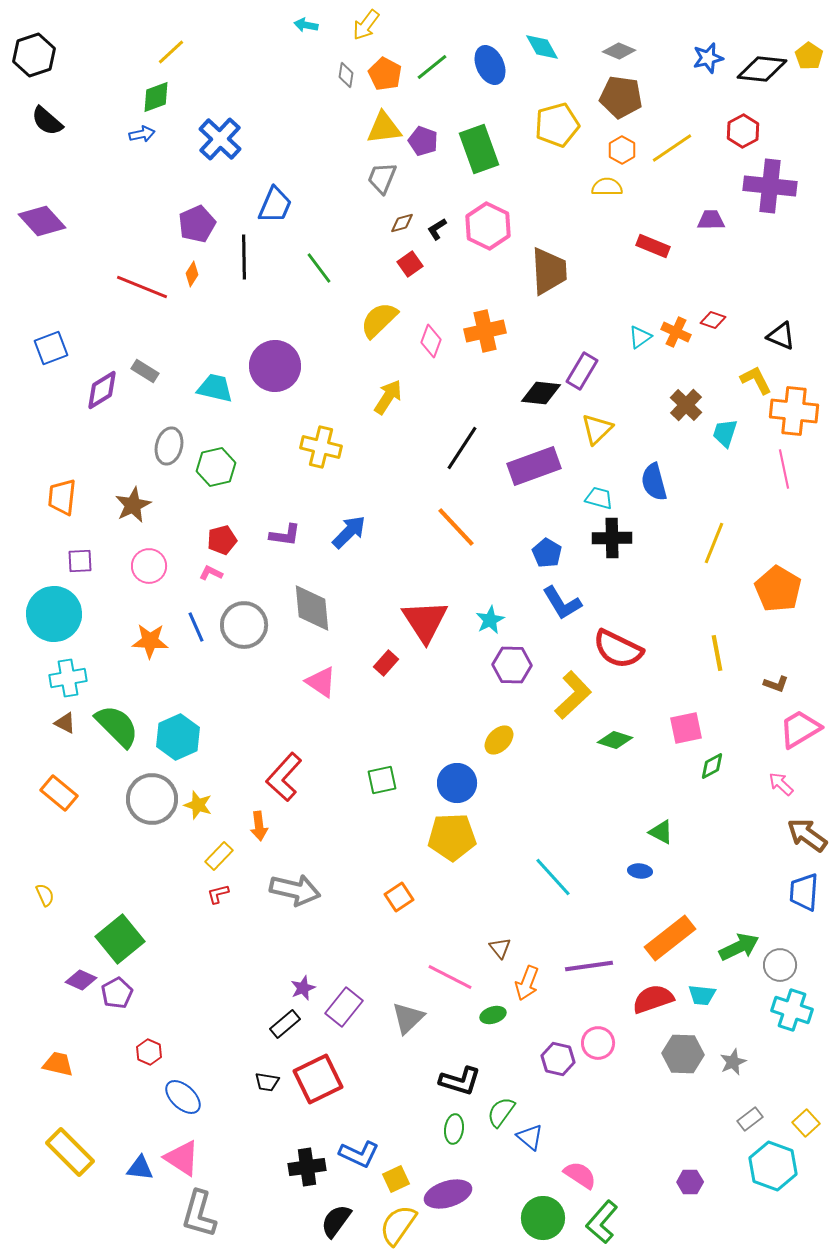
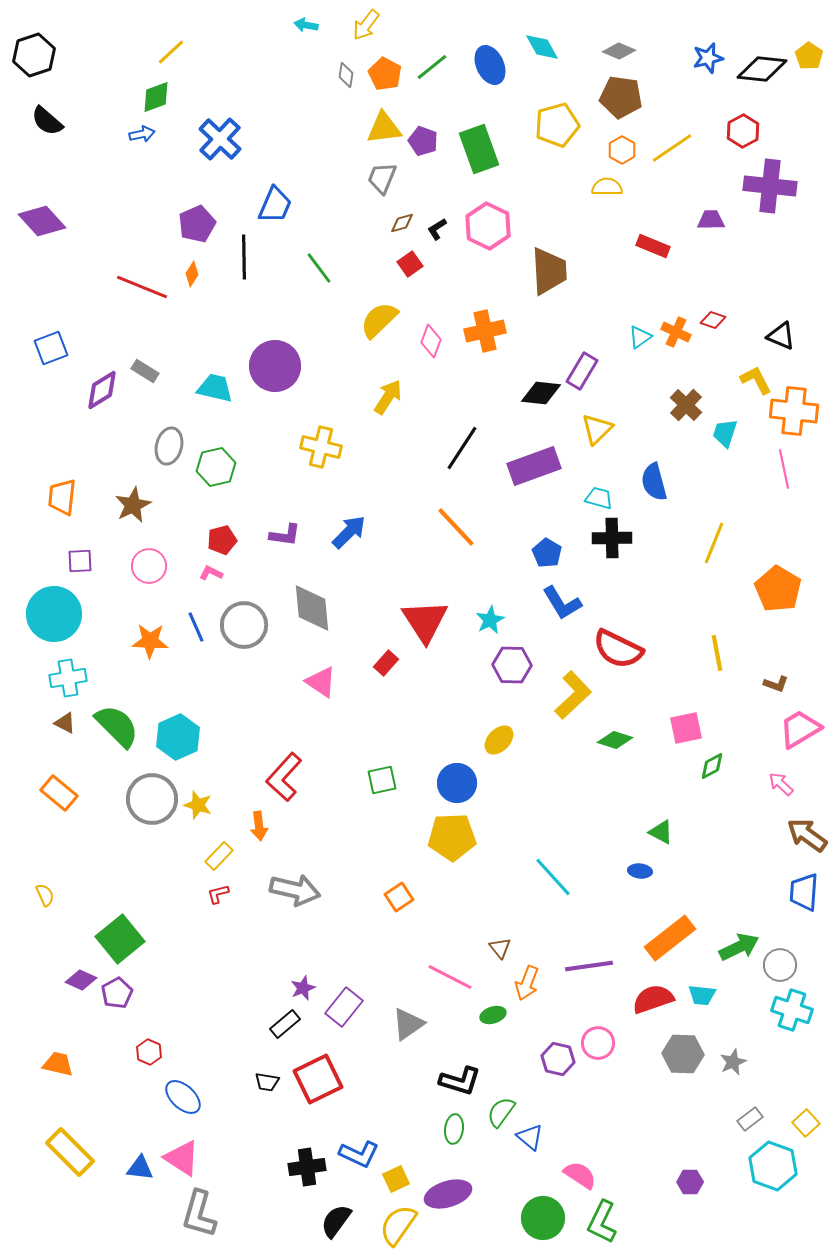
gray triangle at (408, 1018): moved 6 px down; rotated 9 degrees clockwise
green L-shape at (602, 1222): rotated 15 degrees counterclockwise
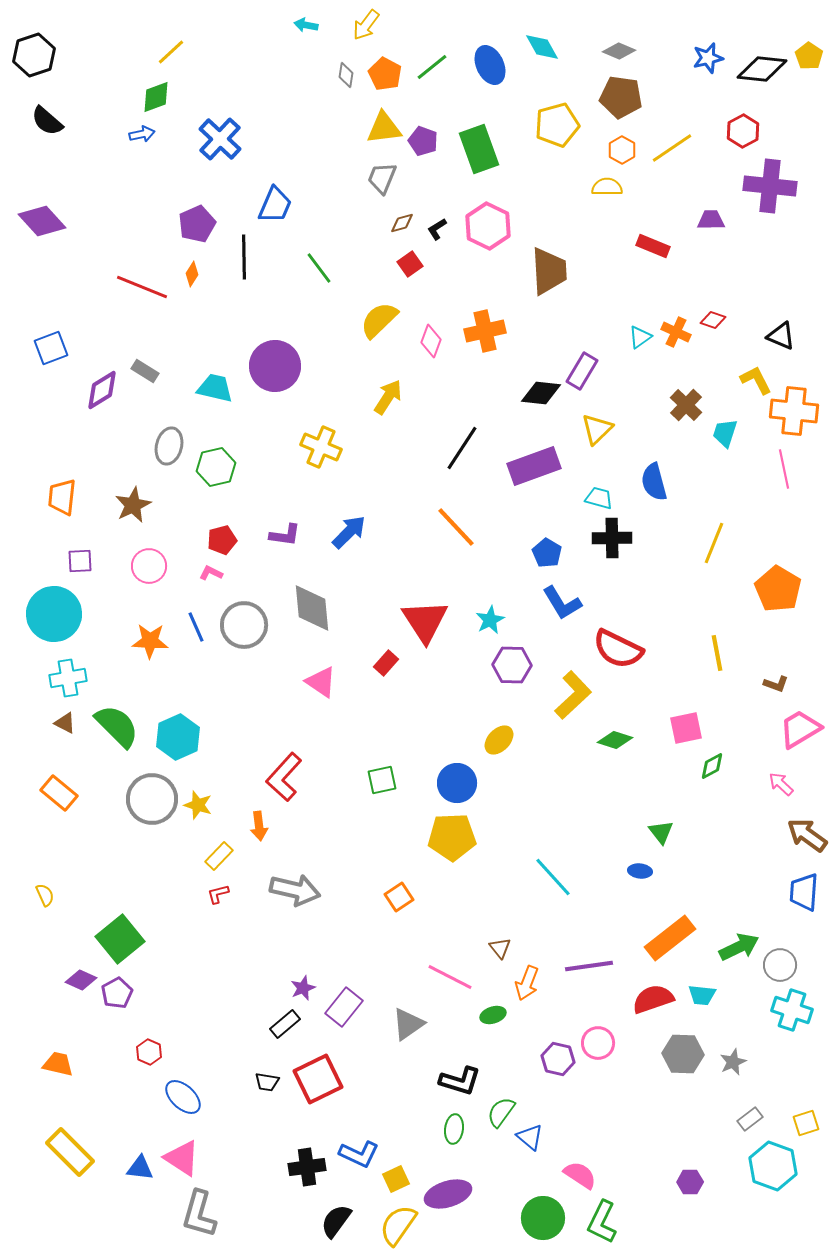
yellow cross at (321, 447): rotated 9 degrees clockwise
green triangle at (661, 832): rotated 24 degrees clockwise
yellow square at (806, 1123): rotated 24 degrees clockwise
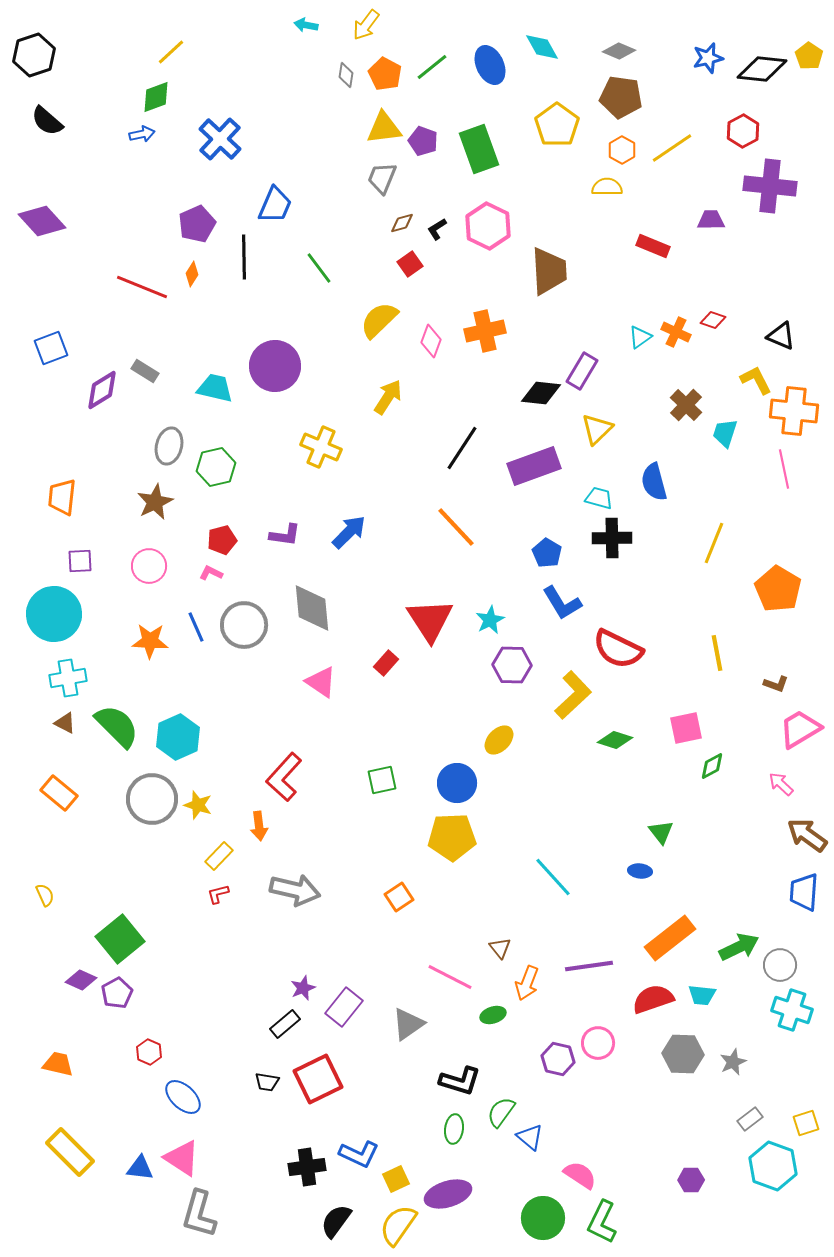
yellow pentagon at (557, 125): rotated 21 degrees counterclockwise
brown star at (133, 505): moved 22 px right, 3 px up
red triangle at (425, 621): moved 5 px right, 1 px up
purple hexagon at (690, 1182): moved 1 px right, 2 px up
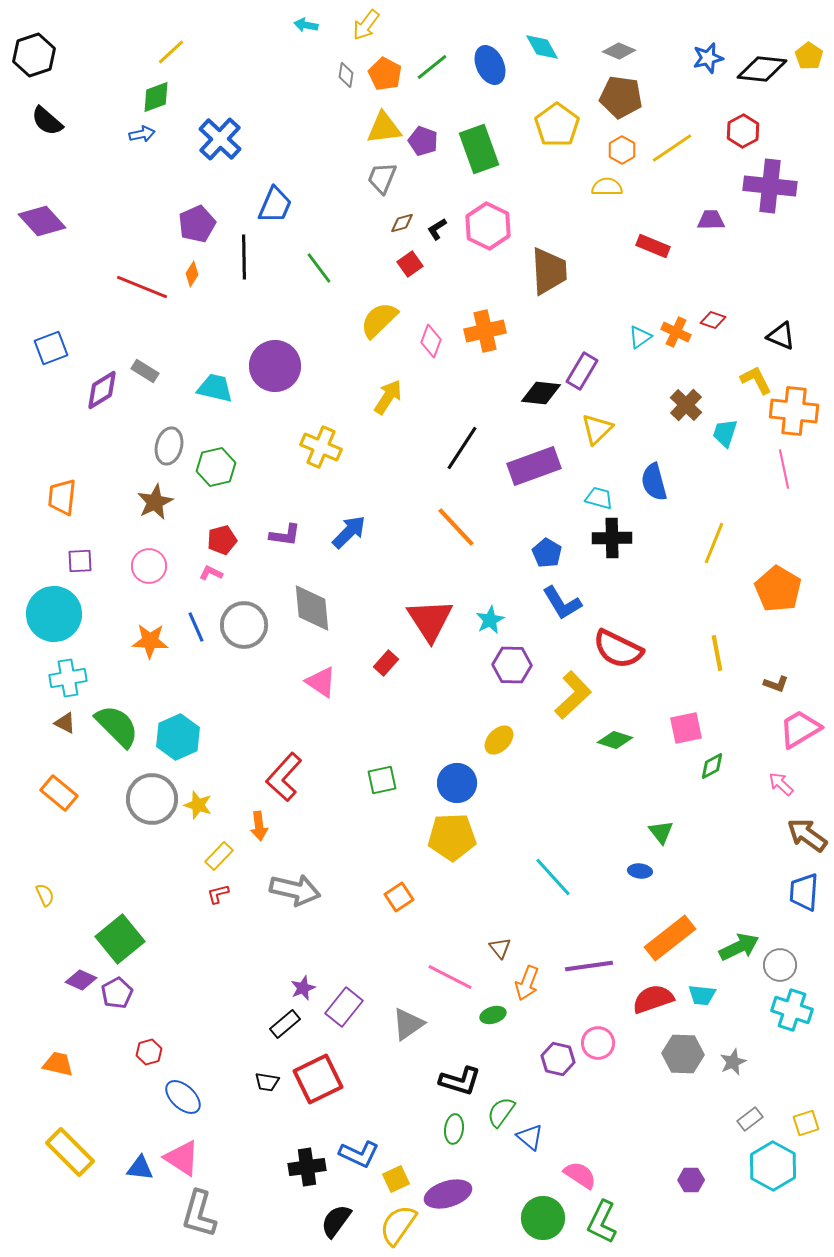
red hexagon at (149, 1052): rotated 20 degrees clockwise
cyan hexagon at (773, 1166): rotated 9 degrees clockwise
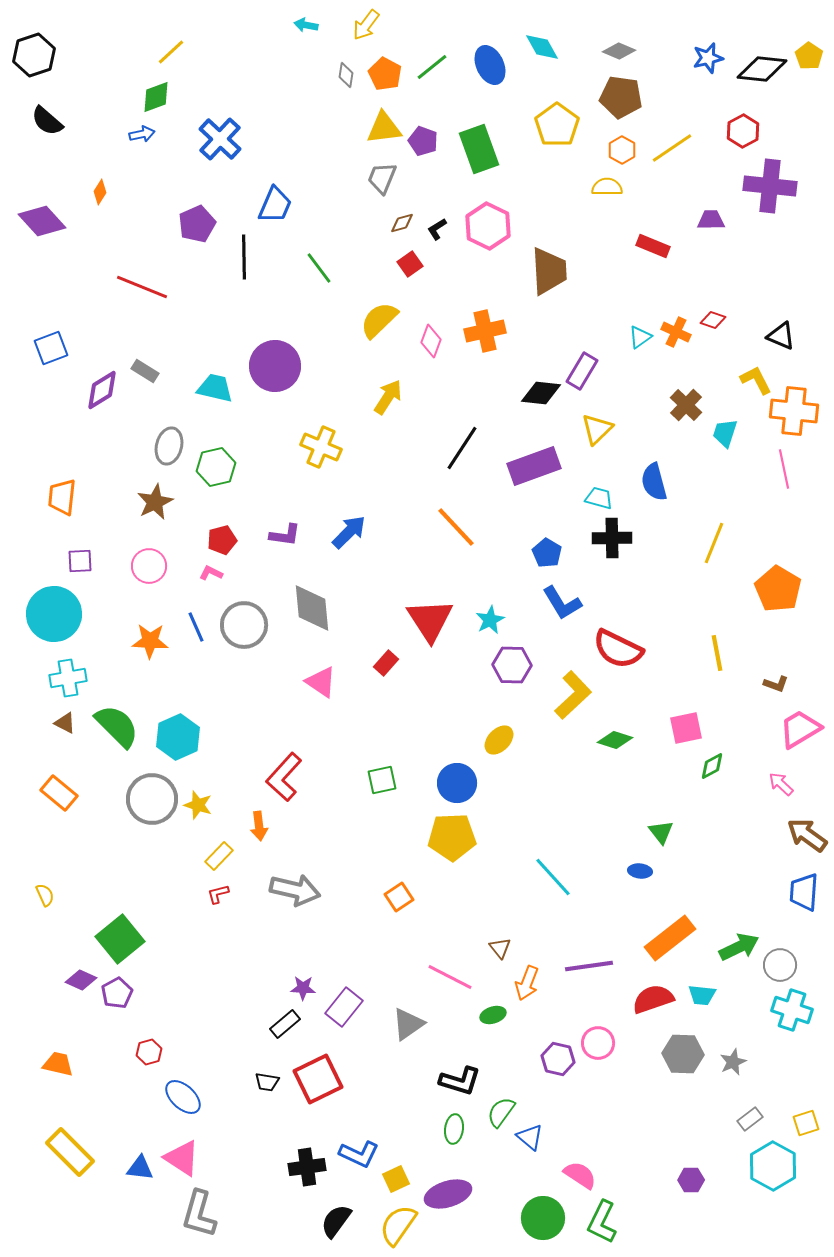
orange diamond at (192, 274): moved 92 px left, 82 px up
purple star at (303, 988): rotated 25 degrees clockwise
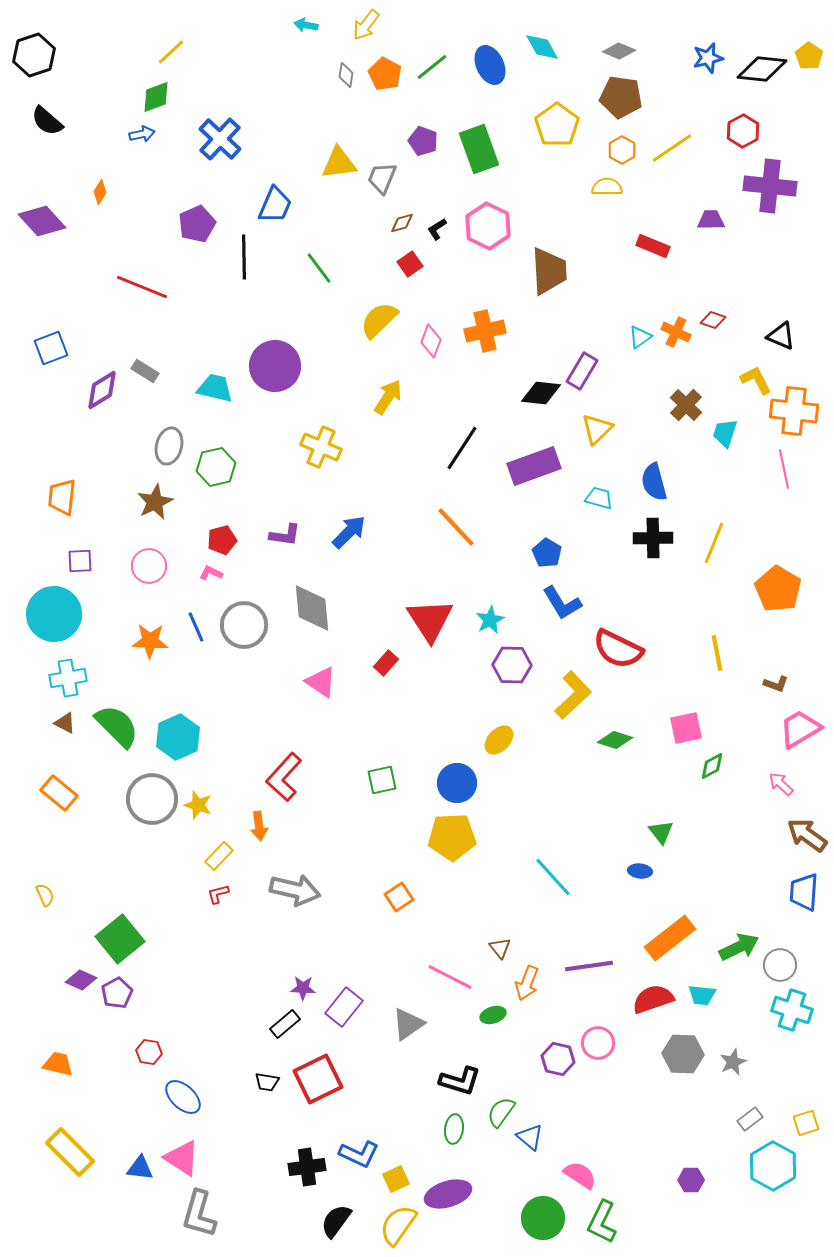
yellow triangle at (384, 128): moved 45 px left, 35 px down
black cross at (612, 538): moved 41 px right
red hexagon at (149, 1052): rotated 25 degrees clockwise
